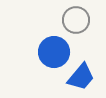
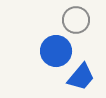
blue circle: moved 2 px right, 1 px up
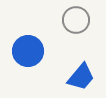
blue circle: moved 28 px left
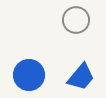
blue circle: moved 1 px right, 24 px down
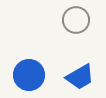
blue trapezoid: moved 1 px left; rotated 20 degrees clockwise
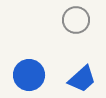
blue trapezoid: moved 2 px right, 2 px down; rotated 12 degrees counterclockwise
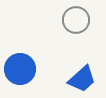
blue circle: moved 9 px left, 6 px up
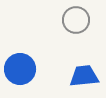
blue trapezoid: moved 2 px right, 3 px up; rotated 144 degrees counterclockwise
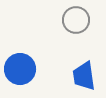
blue trapezoid: rotated 92 degrees counterclockwise
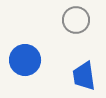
blue circle: moved 5 px right, 9 px up
